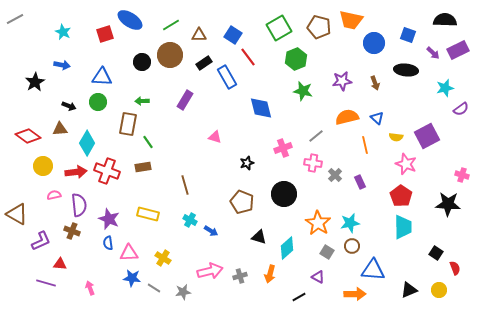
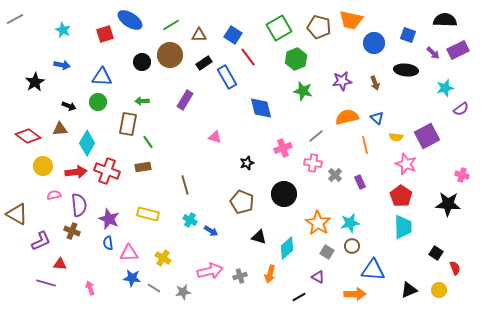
cyan star at (63, 32): moved 2 px up
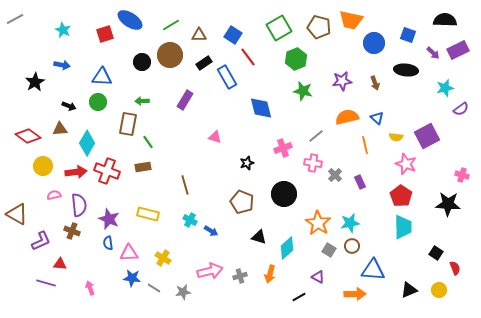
gray square at (327, 252): moved 2 px right, 2 px up
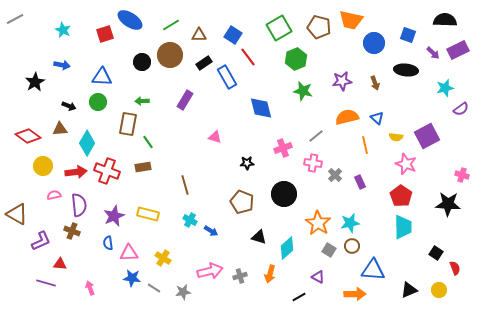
black star at (247, 163): rotated 16 degrees clockwise
purple star at (109, 219): moved 5 px right, 3 px up; rotated 25 degrees clockwise
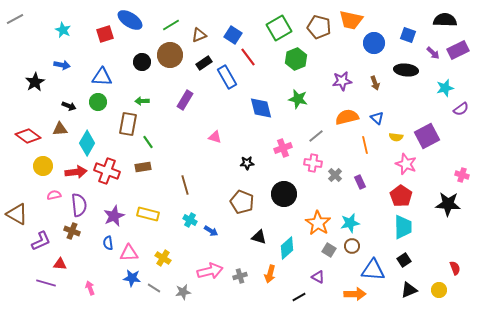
brown triangle at (199, 35): rotated 21 degrees counterclockwise
green star at (303, 91): moved 5 px left, 8 px down
black square at (436, 253): moved 32 px left, 7 px down; rotated 24 degrees clockwise
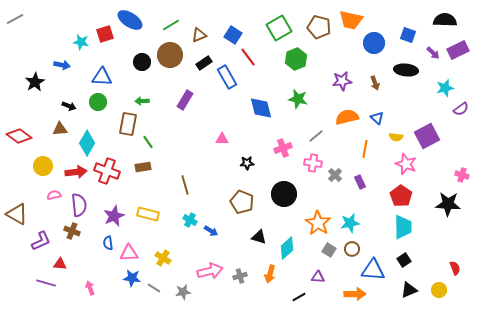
cyan star at (63, 30): moved 18 px right, 12 px down; rotated 14 degrees counterclockwise
red diamond at (28, 136): moved 9 px left
pink triangle at (215, 137): moved 7 px right, 2 px down; rotated 16 degrees counterclockwise
orange line at (365, 145): moved 4 px down; rotated 24 degrees clockwise
brown circle at (352, 246): moved 3 px down
purple triangle at (318, 277): rotated 24 degrees counterclockwise
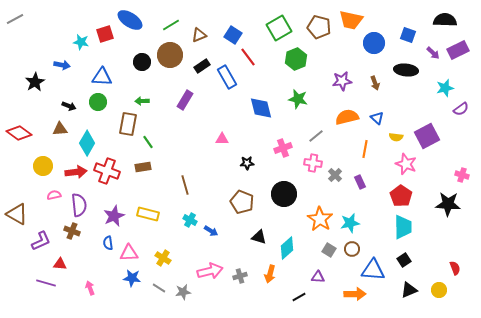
black rectangle at (204, 63): moved 2 px left, 3 px down
red diamond at (19, 136): moved 3 px up
orange star at (318, 223): moved 2 px right, 4 px up
gray line at (154, 288): moved 5 px right
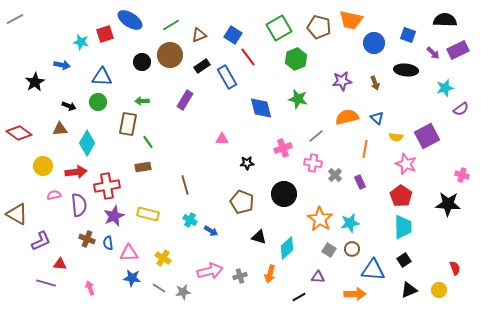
red cross at (107, 171): moved 15 px down; rotated 30 degrees counterclockwise
brown cross at (72, 231): moved 15 px right, 8 px down
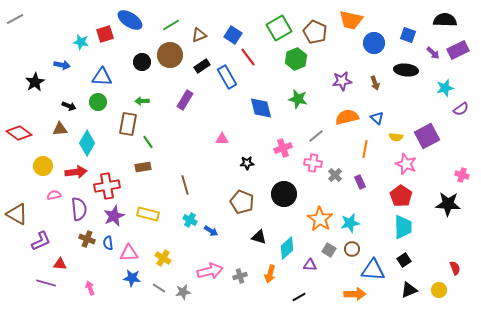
brown pentagon at (319, 27): moved 4 px left, 5 px down; rotated 10 degrees clockwise
purple semicircle at (79, 205): moved 4 px down
purple triangle at (318, 277): moved 8 px left, 12 px up
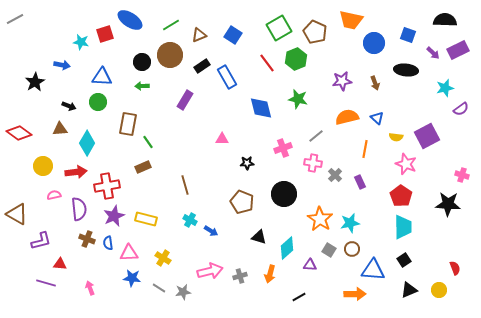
red line at (248, 57): moved 19 px right, 6 px down
green arrow at (142, 101): moved 15 px up
brown rectangle at (143, 167): rotated 14 degrees counterclockwise
yellow rectangle at (148, 214): moved 2 px left, 5 px down
purple L-shape at (41, 241): rotated 10 degrees clockwise
